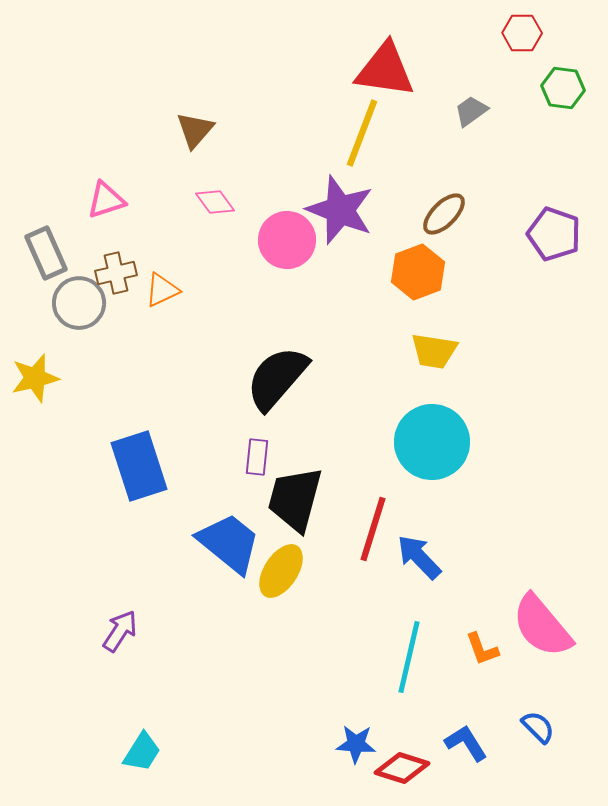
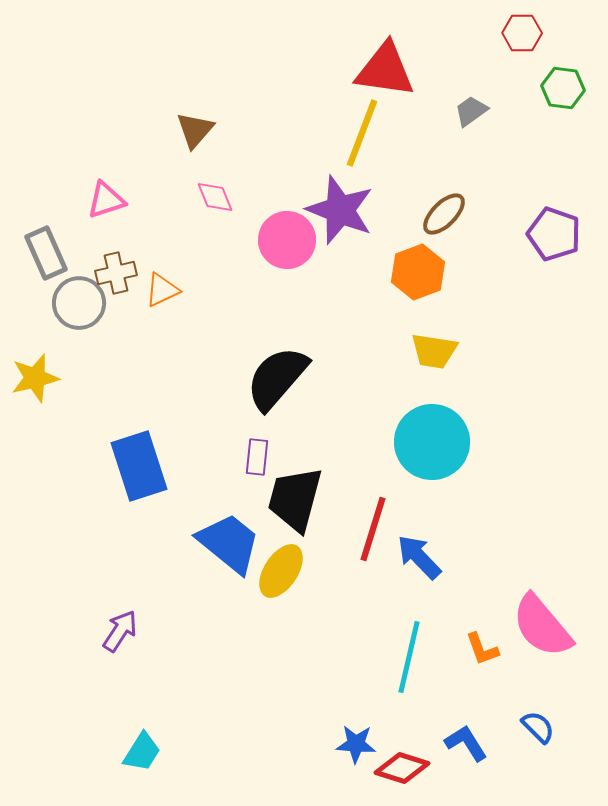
pink diamond: moved 5 px up; rotated 15 degrees clockwise
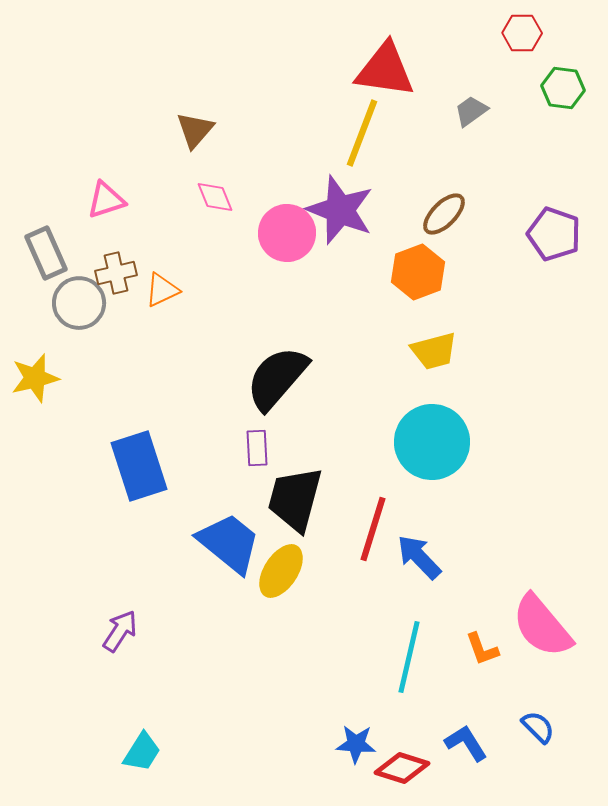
pink circle: moved 7 px up
yellow trapezoid: rotated 24 degrees counterclockwise
purple rectangle: moved 9 px up; rotated 9 degrees counterclockwise
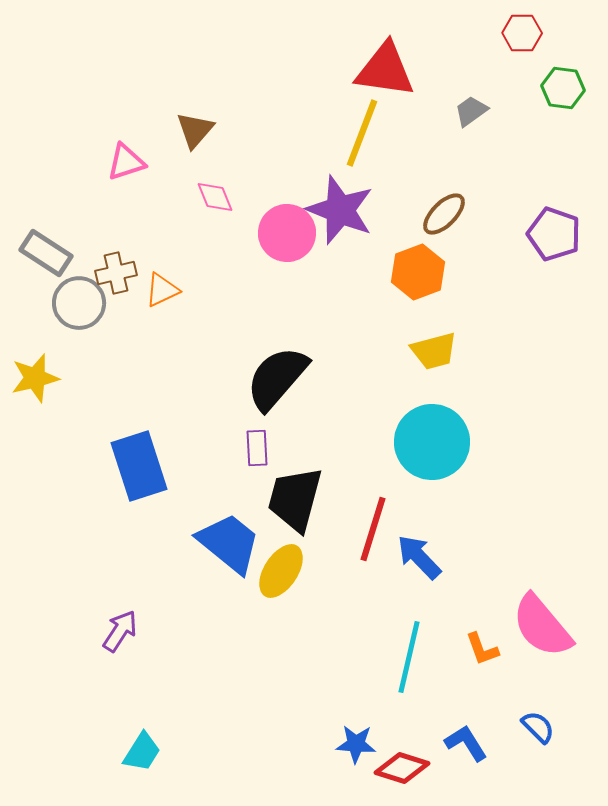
pink triangle: moved 20 px right, 38 px up
gray rectangle: rotated 33 degrees counterclockwise
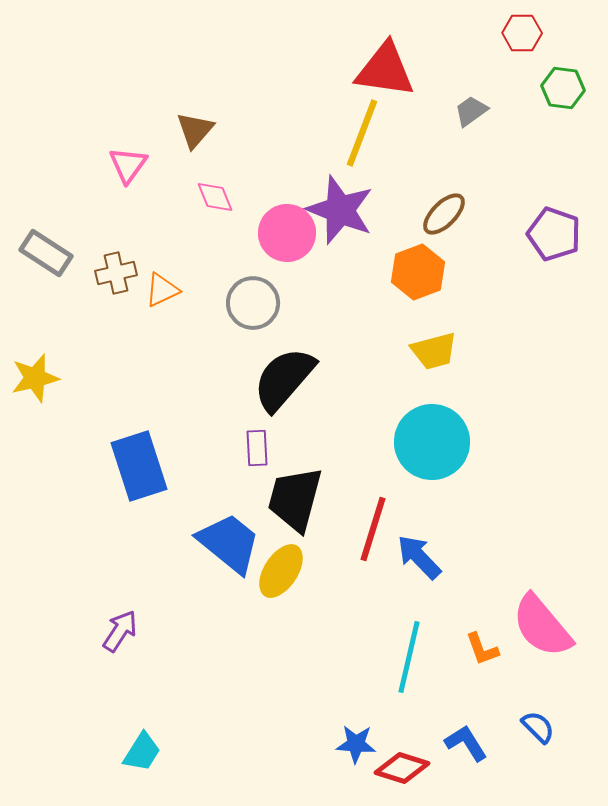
pink triangle: moved 2 px right, 3 px down; rotated 36 degrees counterclockwise
gray circle: moved 174 px right
black semicircle: moved 7 px right, 1 px down
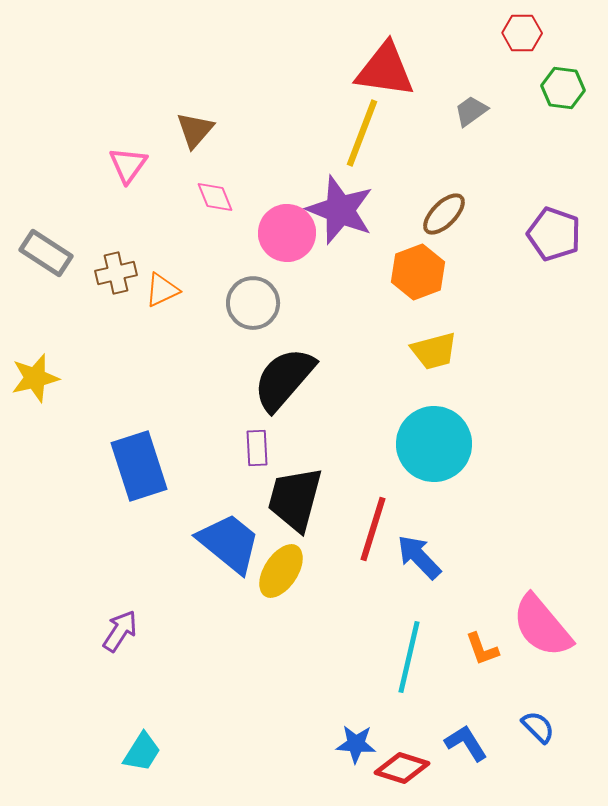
cyan circle: moved 2 px right, 2 px down
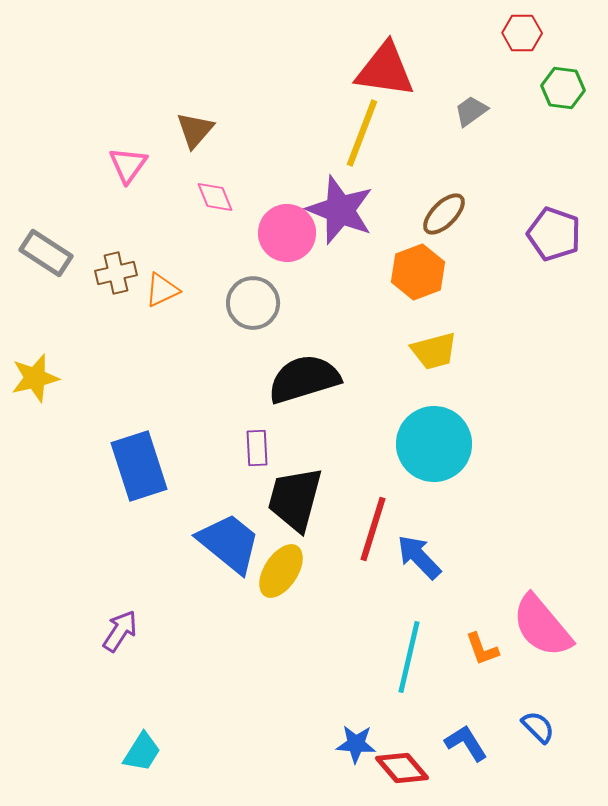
black semicircle: moved 20 px right; rotated 32 degrees clockwise
red diamond: rotated 32 degrees clockwise
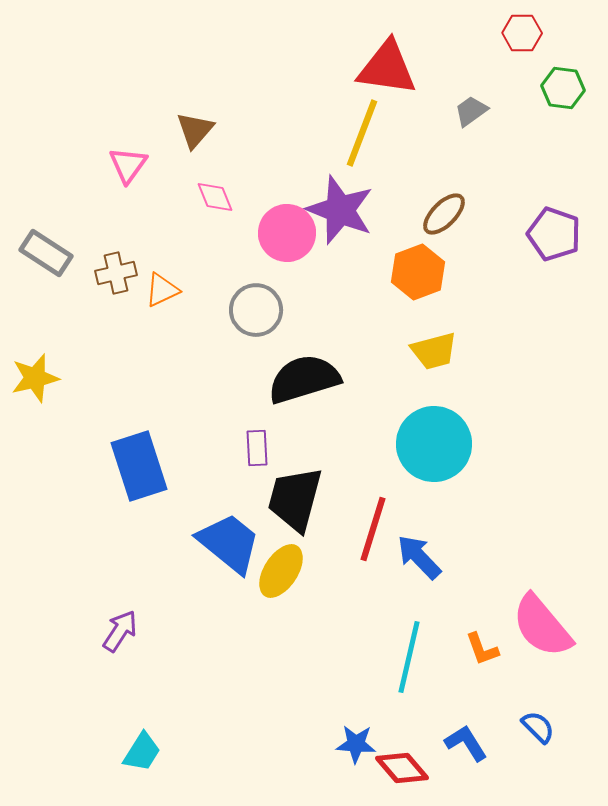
red triangle: moved 2 px right, 2 px up
gray circle: moved 3 px right, 7 px down
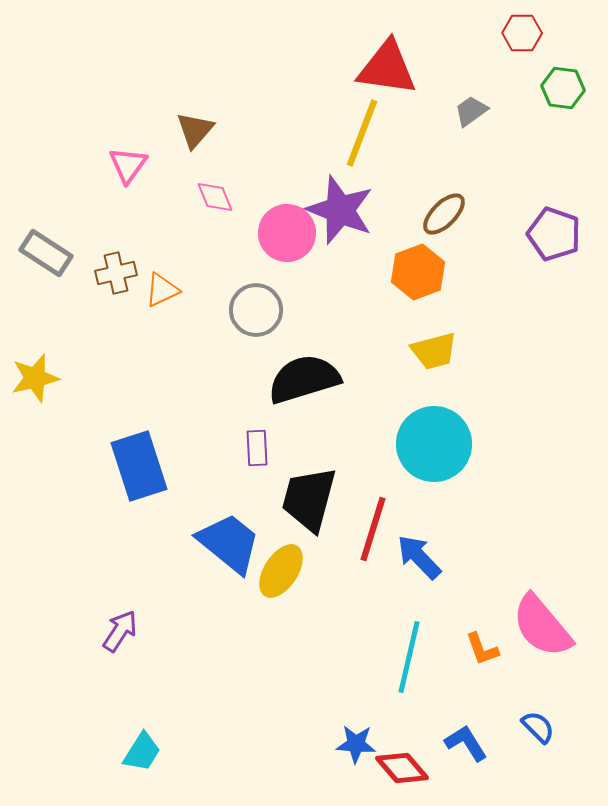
black trapezoid: moved 14 px right
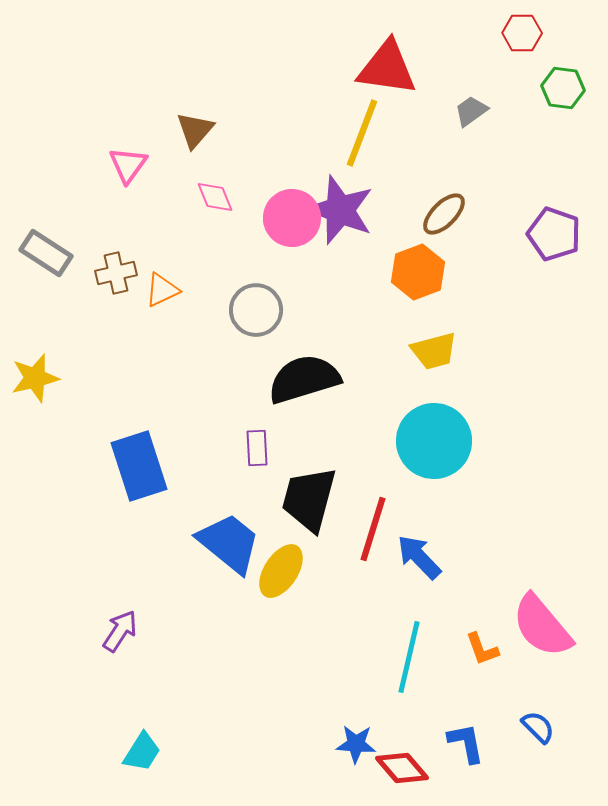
pink circle: moved 5 px right, 15 px up
cyan circle: moved 3 px up
blue L-shape: rotated 21 degrees clockwise
